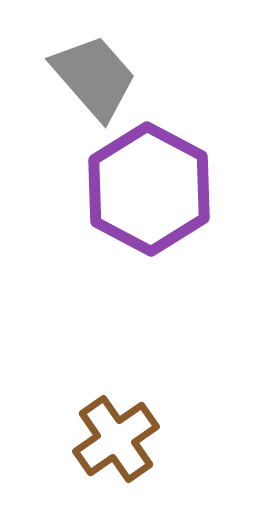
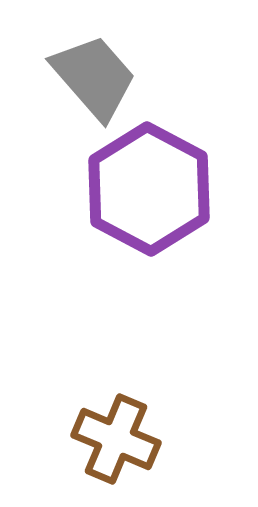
brown cross: rotated 32 degrees counterclockwise
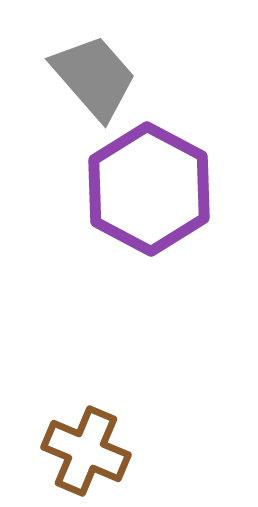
brown cross: moved 30 px left, 12 px down
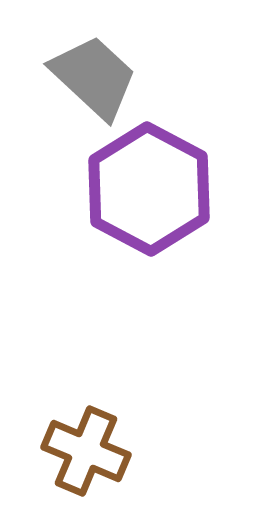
gray trapezoid: rotated 6 degrees counterclockwise
